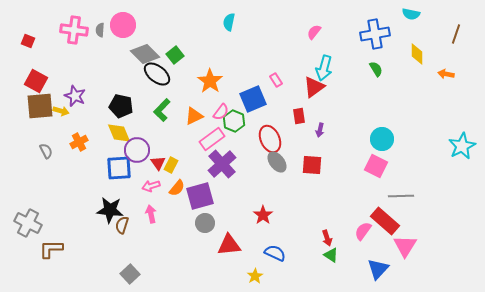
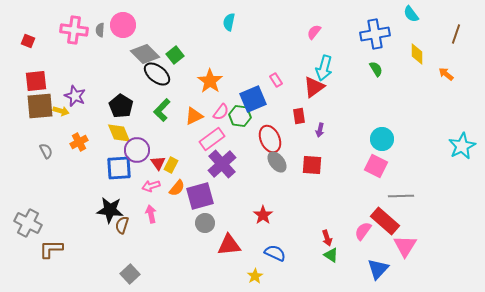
cyan semicircle at (411, 14): rotated 42 degrees clockwise
orange arrow at (446, 74): rotated 28 degrees clockwise
red square at (36, 81): rotated 35 degrees counterclockwise
black pentagon at (121, 106): rotated 20 degrees clockwise
green hexagon at (234, 121): moved 6 px right, 5 px up; rotated 15 degrees counterclockwise
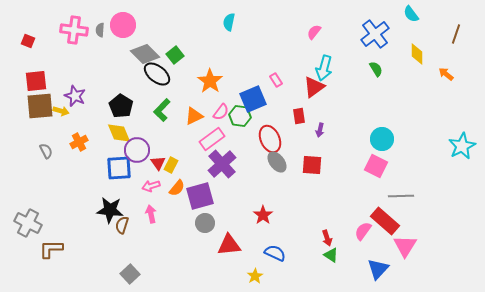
blue cross at (375, 34): rotated 28 degrees counterclockwise
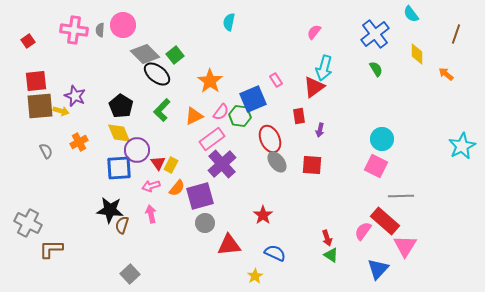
red square at (28, 41): rotated 32 degrees clockwise
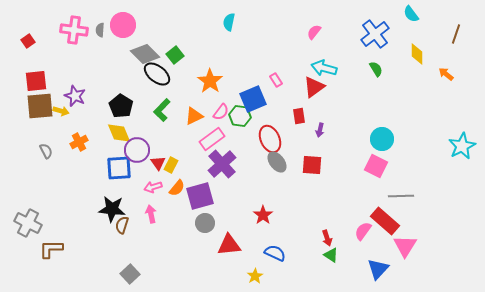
cyan arrow at (324, 68): rotated 90 degrees clockwise
pink arrow at (151, 186): moved 2 px right, 1 px down
black star at (110, 210): moved 2 px right, 1 px up
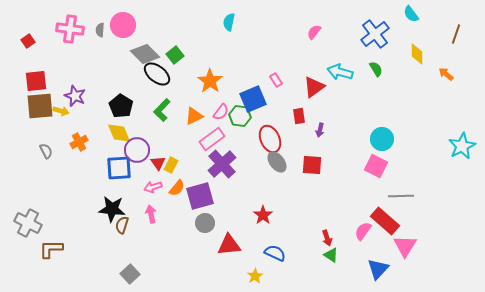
pink cross at (74, 30): moved 4 px left, 1 px up
cyan arrow at (324, 68): moved 16 px right, 4 px down
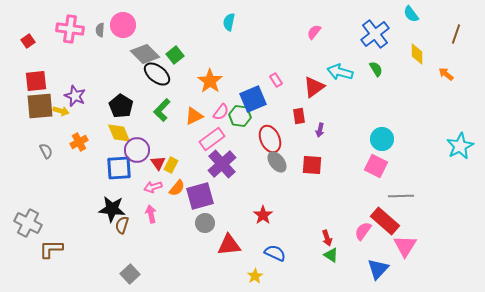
cyan star at (462, 146): moved 2 px left
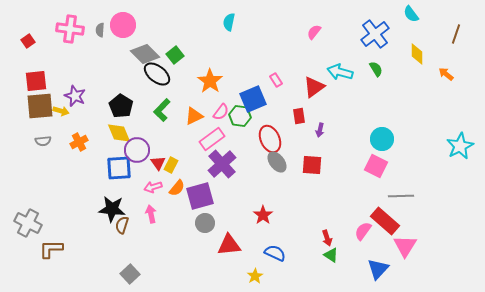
gray semicircle at (46, 151): moved 3 px left, 10 px up; rotated 112 degrees clockwise
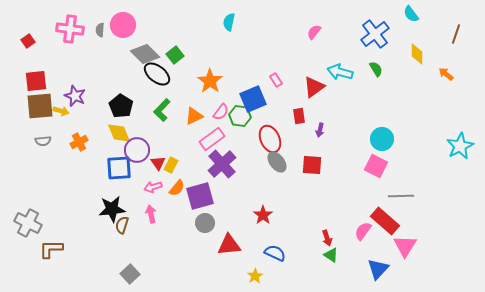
black star at (112, 209): rotated 12 degrees counterclockwise
